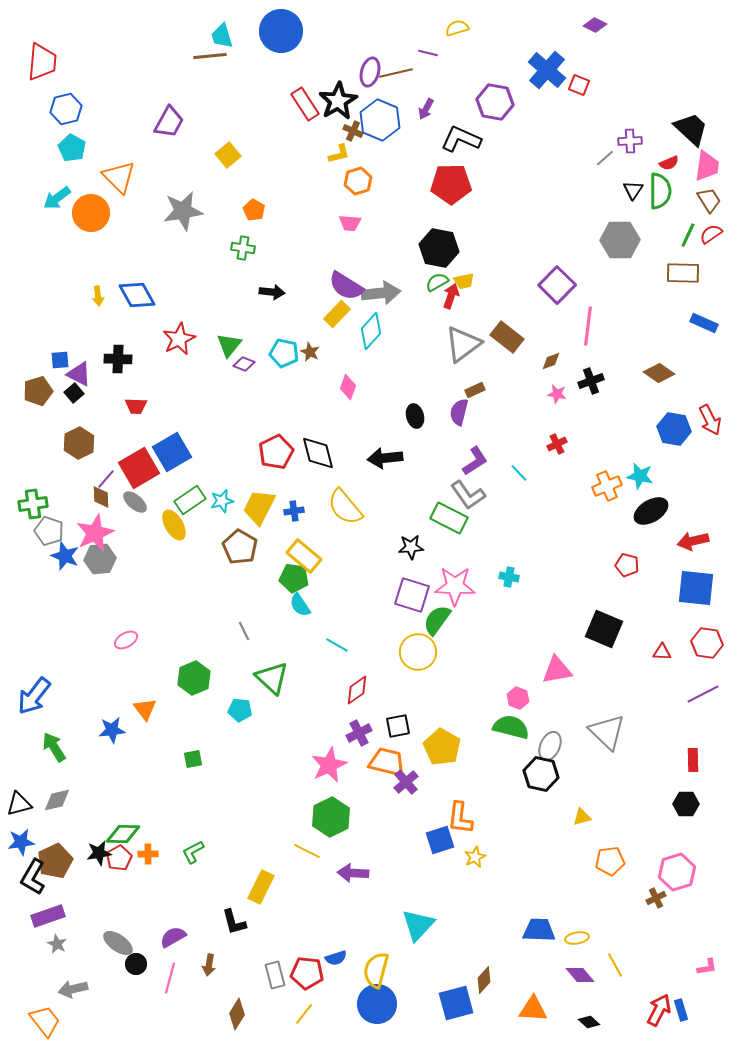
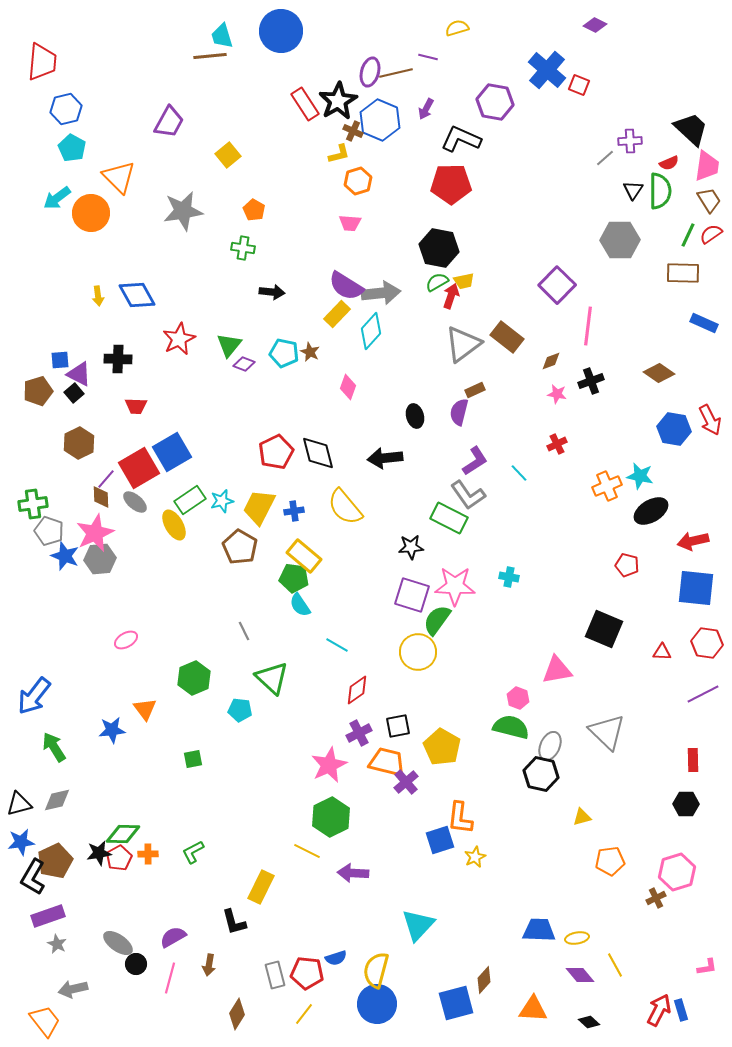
purple line at (428, 53): moved 4 px down
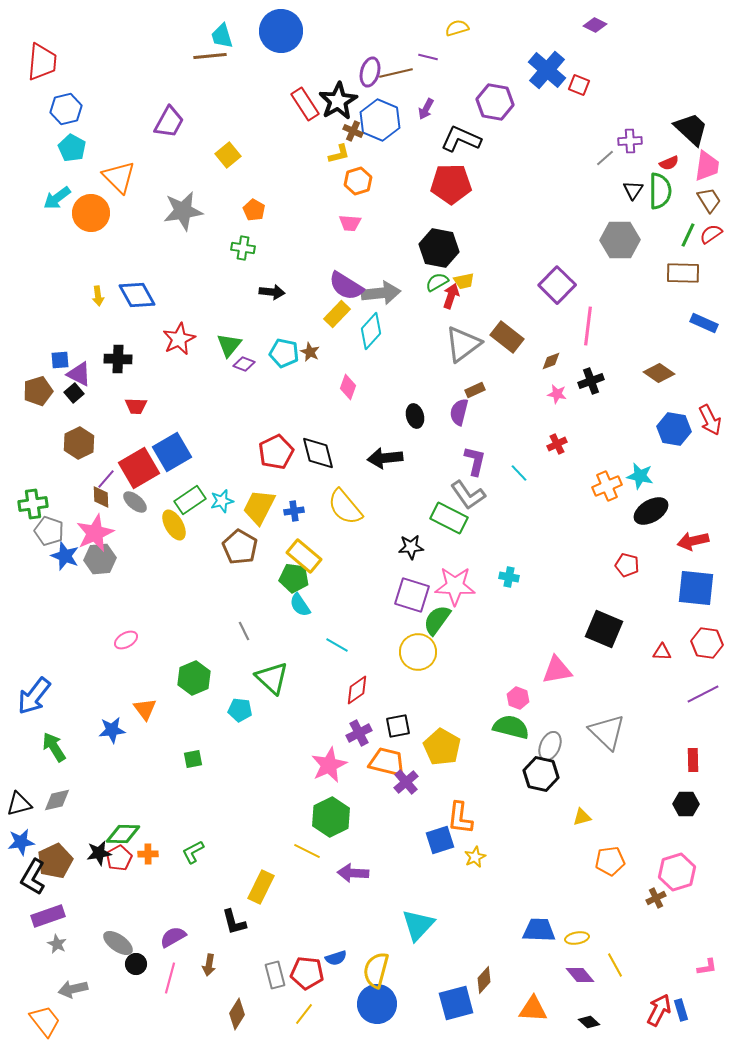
purple L-shape at (475, 461): rotated 44 degrees counterclockwise
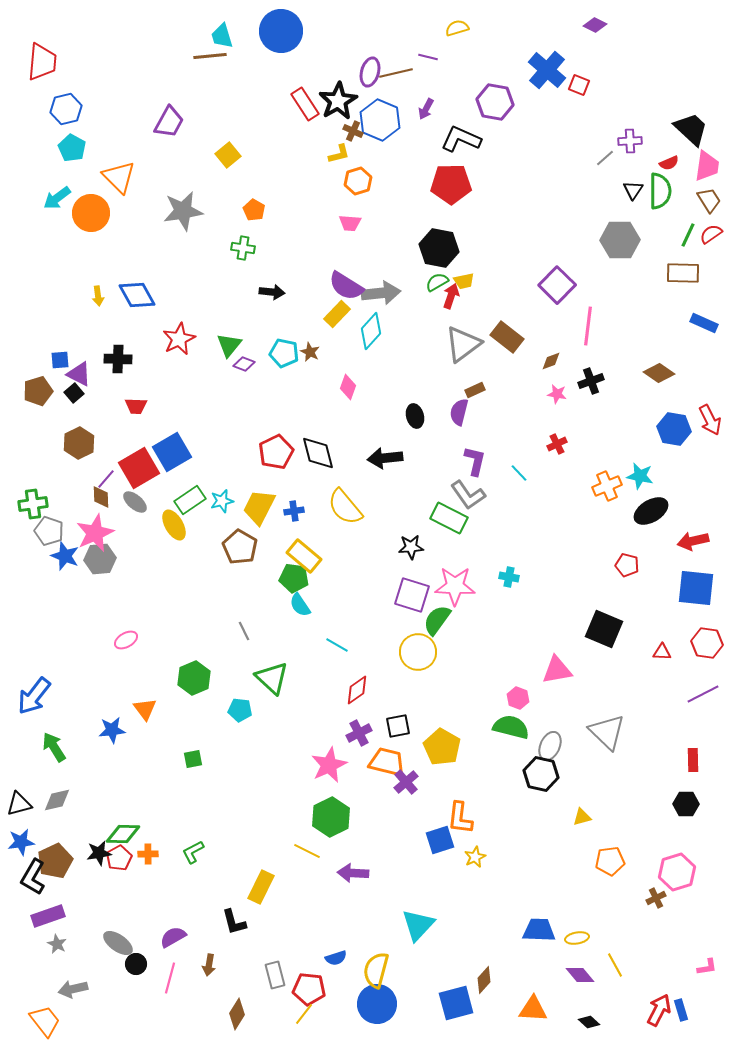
red pentagon at (307, 973): moved 2 px right, 16 px down
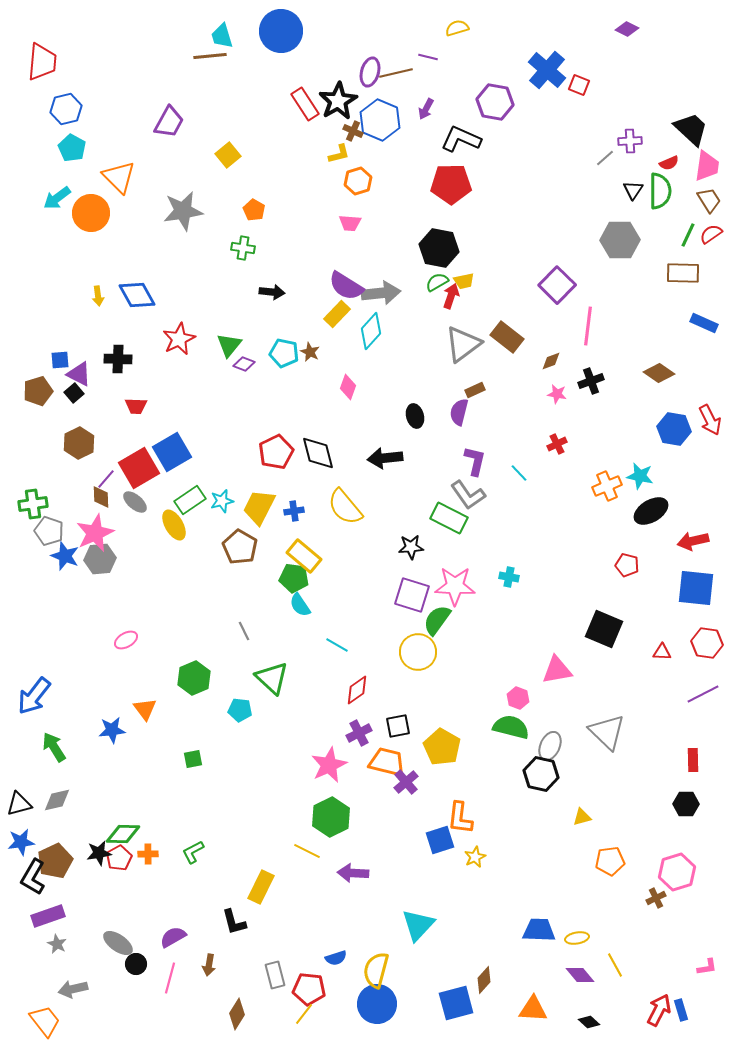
purple diamond at (595, 25): moved 32 px right, 4 px down
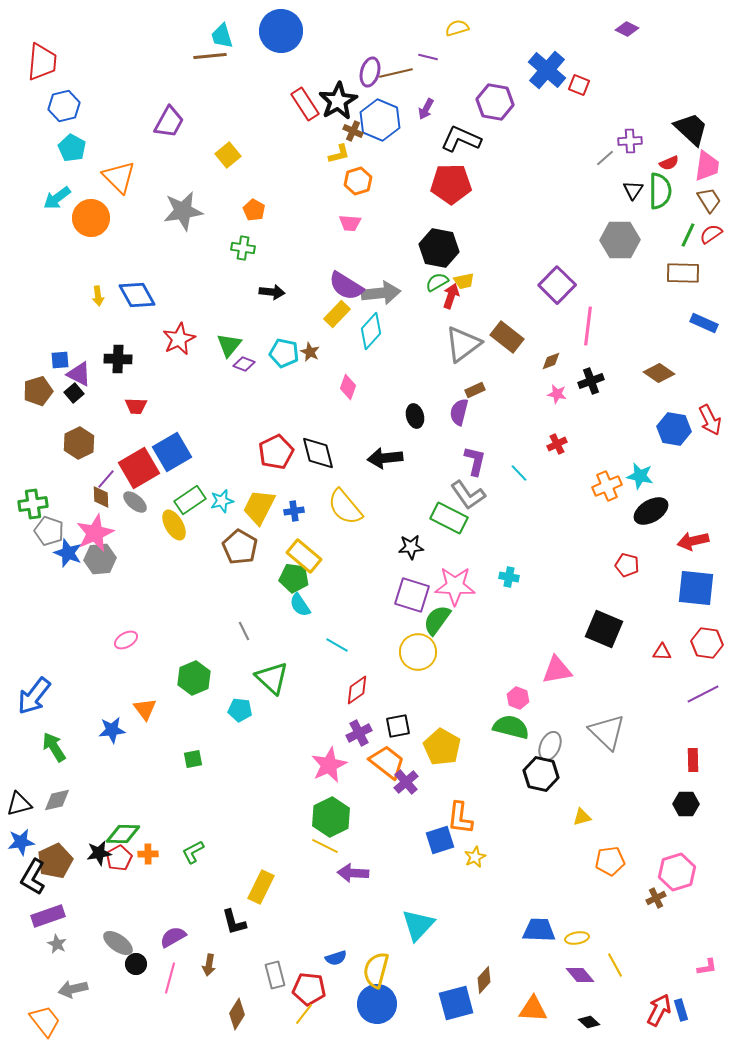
blue hexagon at (66, 109): moved 2 px left, 3 px up
orange circle at (91, 213): moved 5 px down
blue star at (65, 556): moved 3 px right, 3 px up
orange trapezoid at (387, 762): rotated 24 degrees clockwise
yellow line at (307, 851): moved 18 px right, 5 px up
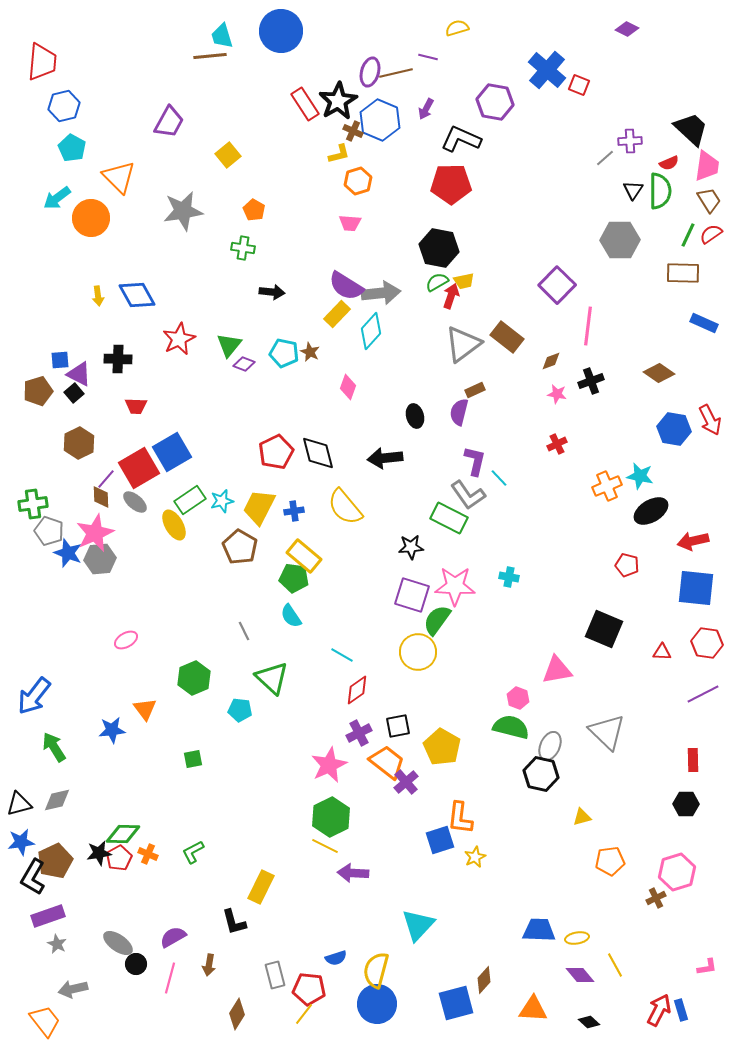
cyan line at (519, 473): moved 20 px left, 5 px down
cyan semicircle at (300, 605): moved 9 px left, 11 px down
cyan line at (337, 645): moved 5 px right, 10 px down
orange cross at (148, 854): rotated 24 degrees clockwise
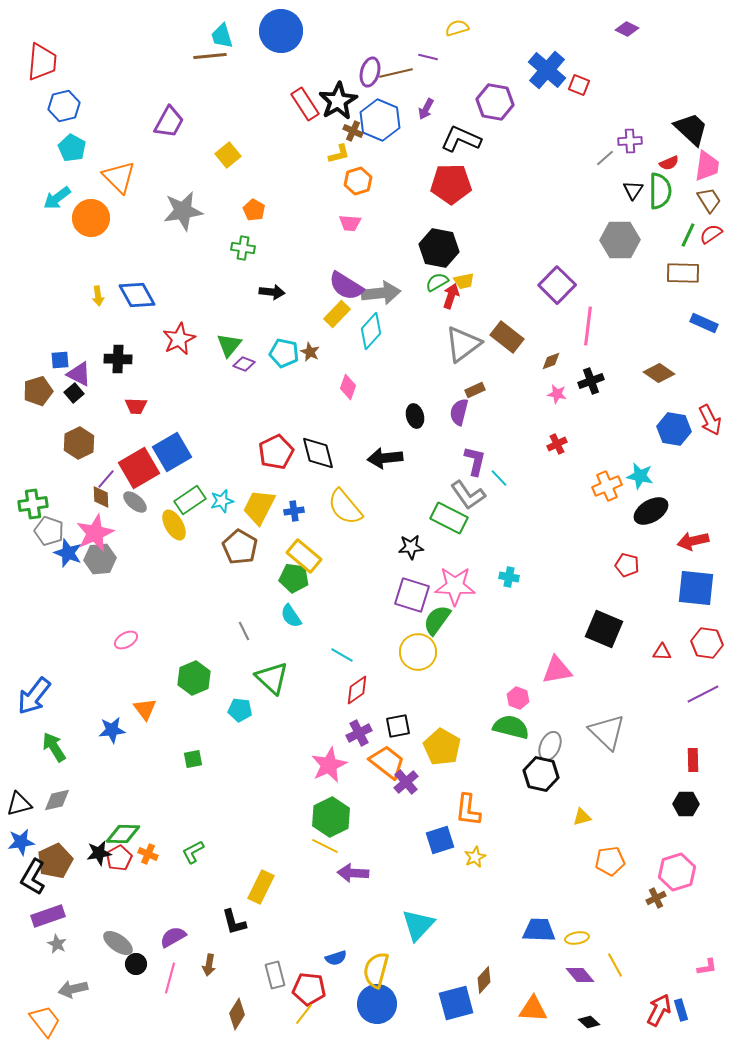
orange L-shape at (460, 818): moved 8 px right, 8 px up
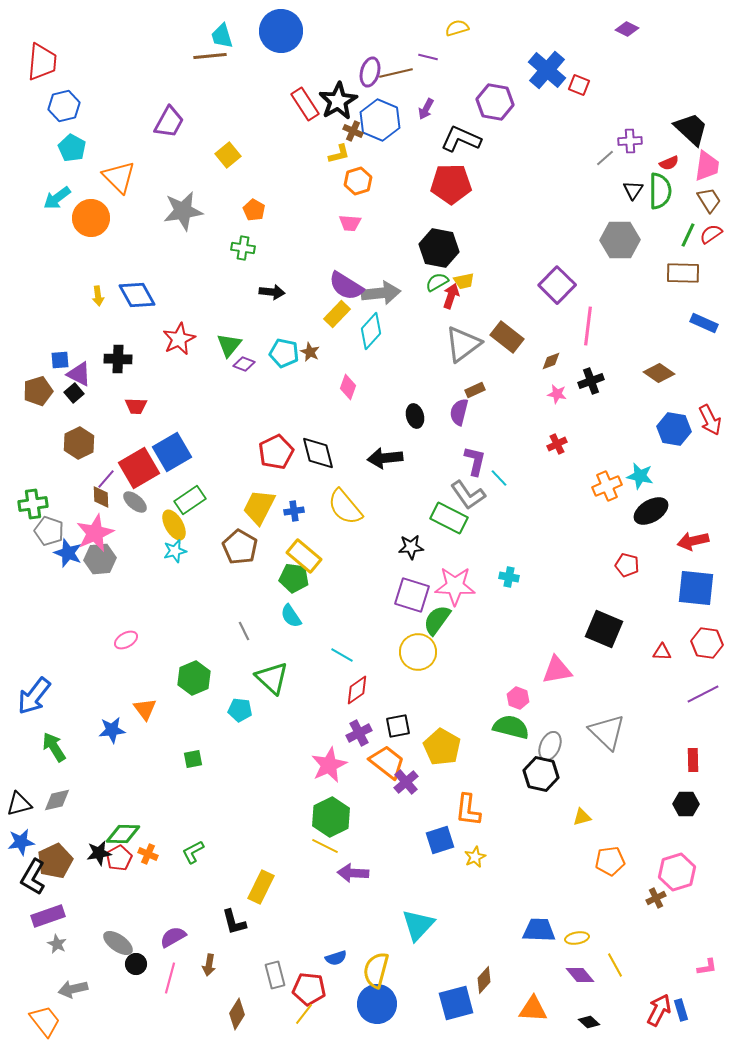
cyan star at (222, 501): moved 47 px left, 50 px down
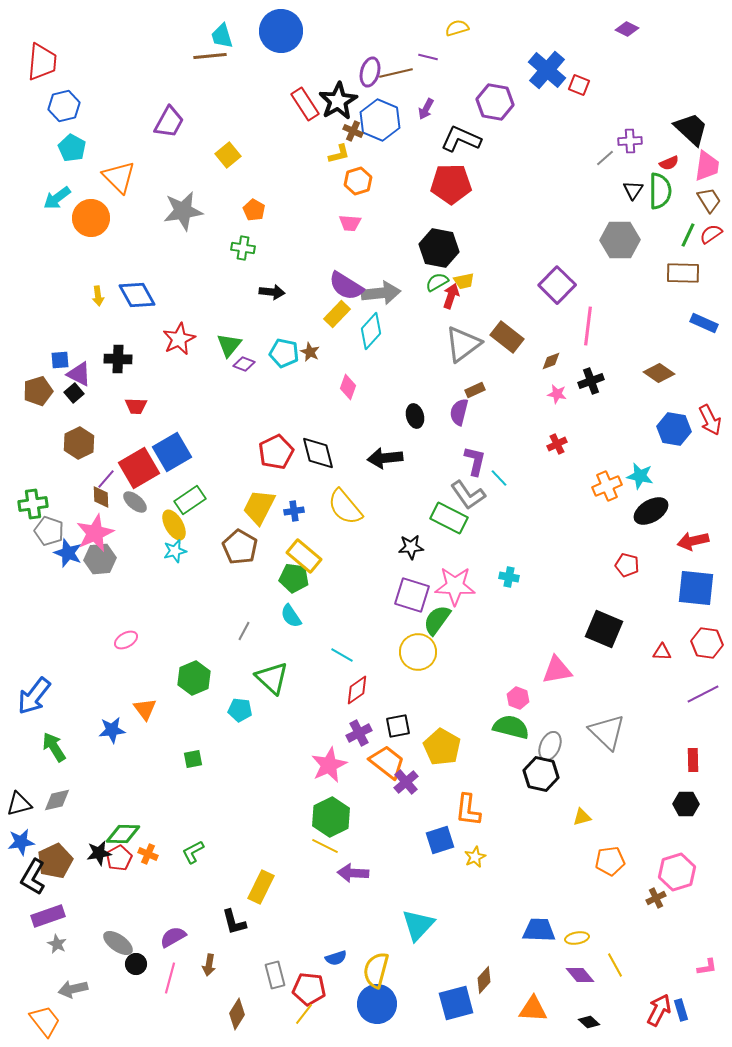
gray line at (244, 631): rotated 54 degrees clockwise
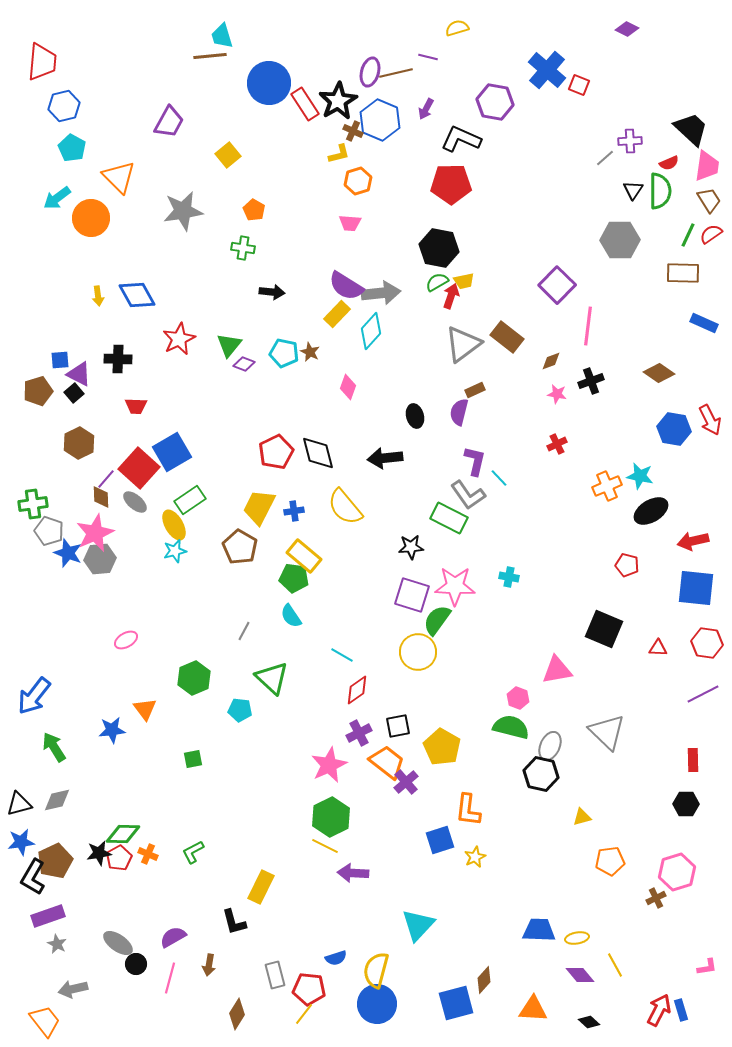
blue circle at (281, 31): moved 12 px left, 52 px down
red square at (139, 468): rotated 18 degrees counterclockwise
red triangle at (662, 652): moved 4 px left, 4 px up
